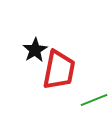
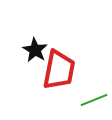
black star: rotated 10 degrees counterclockwise
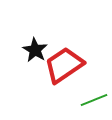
red trapezoid: moved 5 px right, 5 px up; rotated 135 degrees counterclockwise
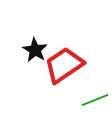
green line: moved 1 px right
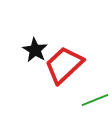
red trapezoid: rotated 9 degrees counterclockwise
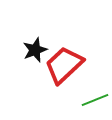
black star: rotated 20 degrees clockwise
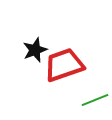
red trapezoid: rotated 24 degrees clockwise
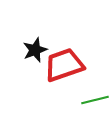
green line: rotated 8 degrees clockwise
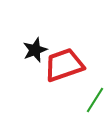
green line: rotated 44 degrees counterclockwise
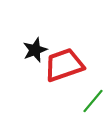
green line: moved 2 px left, 1 px down; rotated 8 degrees clockwise
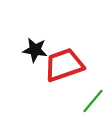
black star: rotated 30 degrees clockwise
